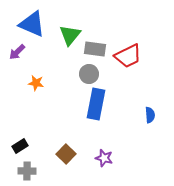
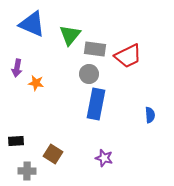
purple arrow: moved 16 px down; rotated 36 degrees counterclockwise
black rectangle: moved 4 px left, 5 px up; rotated 28 degrees clockwise
brown square: moved 13 px left; rotated 12 degrees counterclockwise
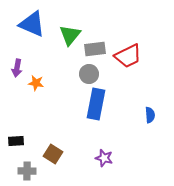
gray rectangle: rotated 15 degrees counterclockwise
